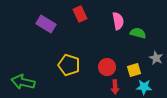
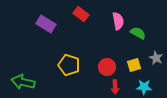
red rectangle: moved 1 px right; rotated 28 degrees counterclockwise
green semicircle: rotated 14 degrees clockwise
yellow square: moved 5 px up
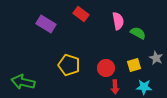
red circle: moved 1 px left, 1 px down
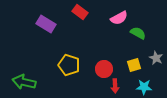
red rectangle: moved 1 px left, 2 px up
pink semicircle: moved 1 px right, 3 px up; rotated 72 degrees clockwise
red circle: moved 2 px left, 1 px down
green arrow: moved 1 px right
red arrow: moved 1 px up
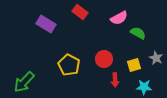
yellow pentagon: rotated 10 degrees clockwise
red circle: moved 10 px up
green arrow: rotated 60 degrees counterclockwise
red arrow: moved 6 px up
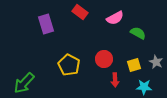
pink semicircle: moved 4 px left
purple rectangle: rotated 42 degrees clockwise
gray star: moved 4 px down
green arrow: moved 1 px down
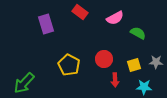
gray star: rotated 24 degrees counterclockwise
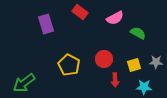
green arrow: rotated 10 degrees clockwise
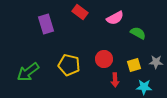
yellow pentagon: rotated 15 degrees counterclockwise
green arrow: moved 4 px right, 11 px up
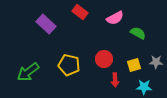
purple rectangle: rotated 30 degrees counterclockwise
